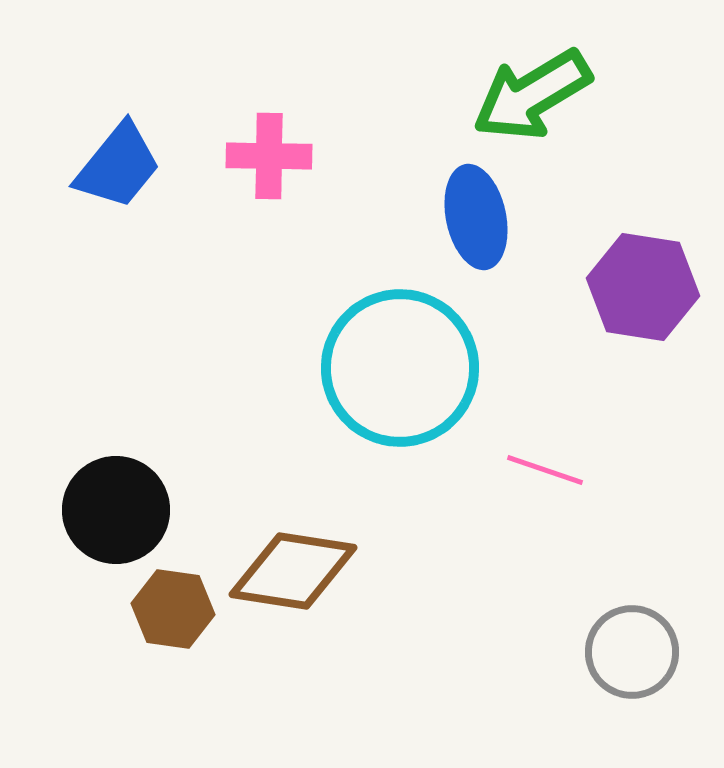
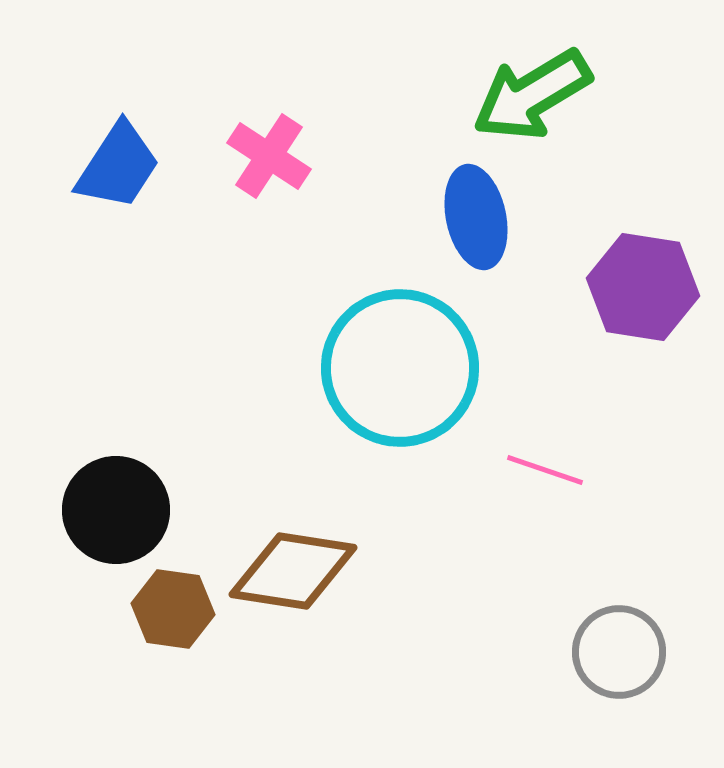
pink cross: rotated 32 degrees clockwise
blue trapezoid: rotated 6 degrees counterclockwise
gray circle: moved 13 px left
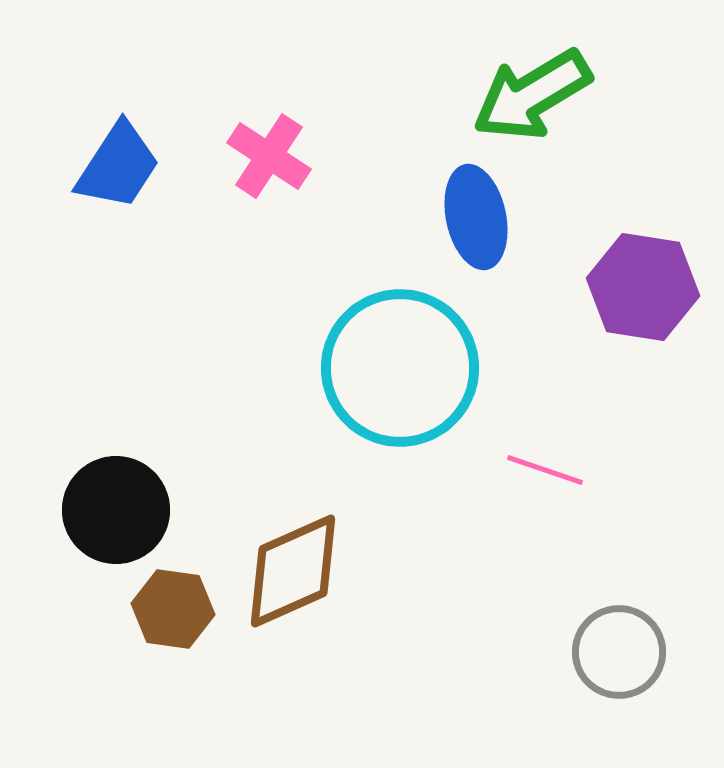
brown diamond: rotated 33 degrees counterclockwise
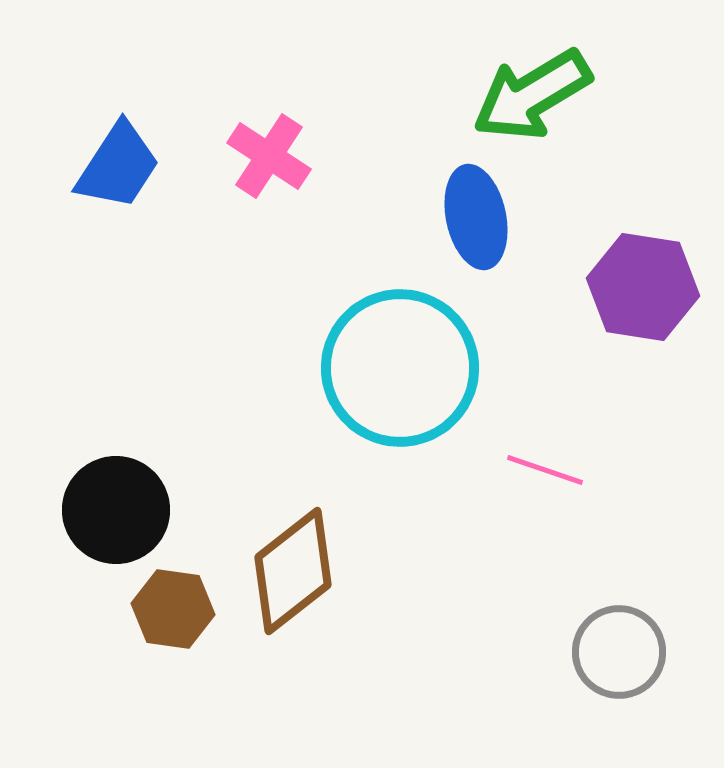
brown diamond: rotated 14 degrees counterclockwise
